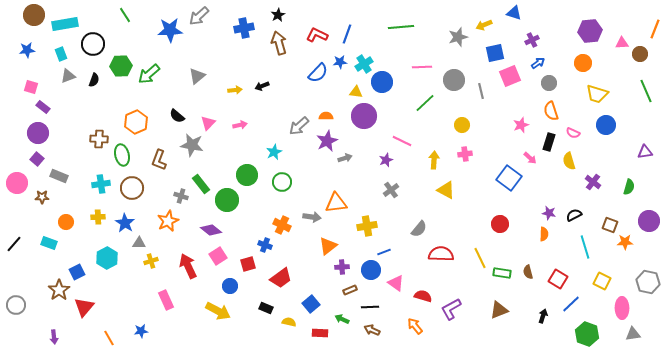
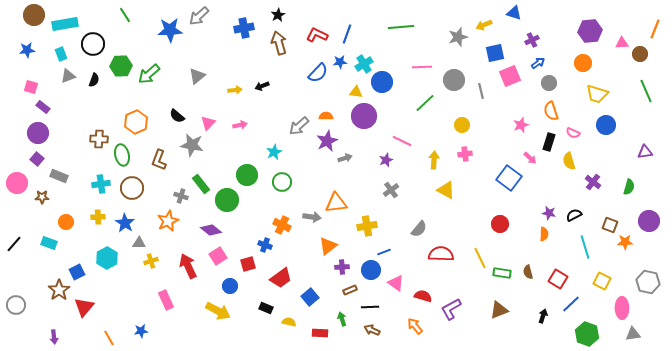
blue square at (311, 304): moved 1 px left, 7 px up
green arrow at (342, 319): rotated 48 degrees clockwise
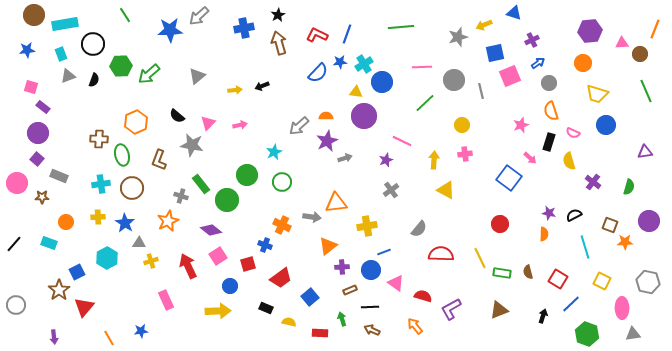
yellow arrow at (218, 311): rotated 30 degrees counterclockwise
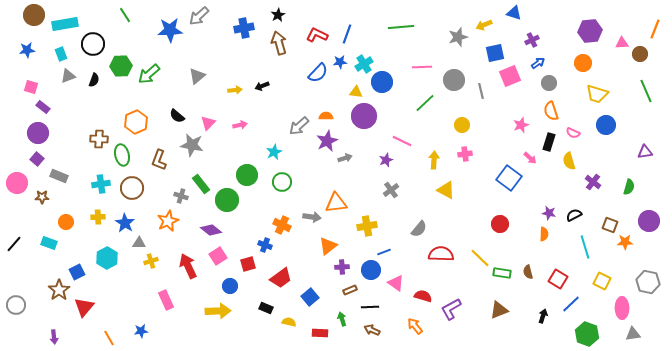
yellow line at (480, 258): rotated 20 degrees counterclockwise
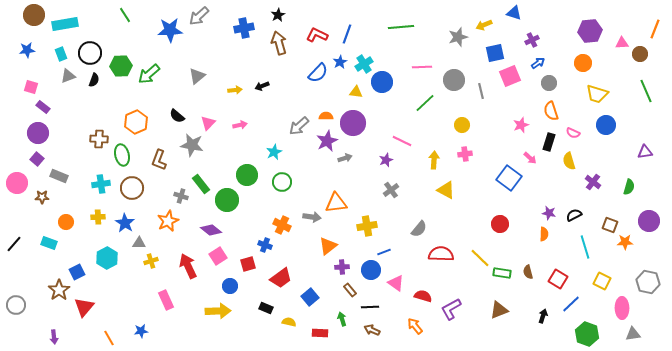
black circle at (93, 44): moved 3 px left, 9 px down
blue star at (340, 62): rotated 24 degrees counterclockwise
purple circle at (364, 116): moved 11 px left, 7 px down
brown rectangle at (350, 290): rotated 72 degrees clockwise
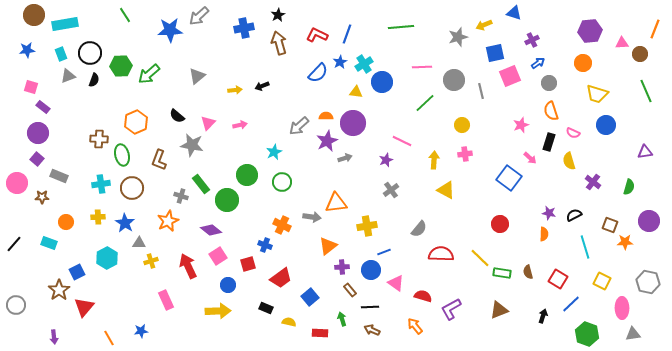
blue circle at (230, 286): moved 2 px left, 1 px up
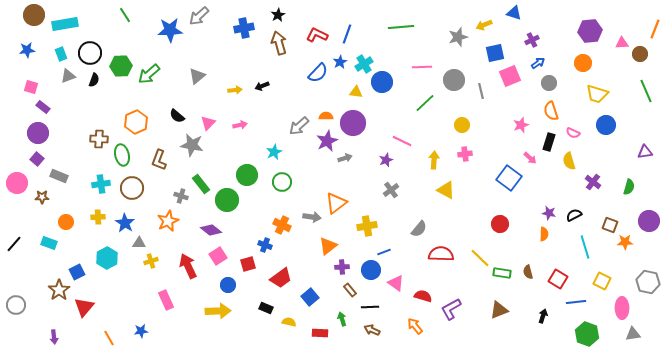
orange triangle at (336, 203): rotated 30 degrees counterclockwise
blue line at (571, 304): moved 5 px right, 2 px up; rotated 36 degrees clockwise
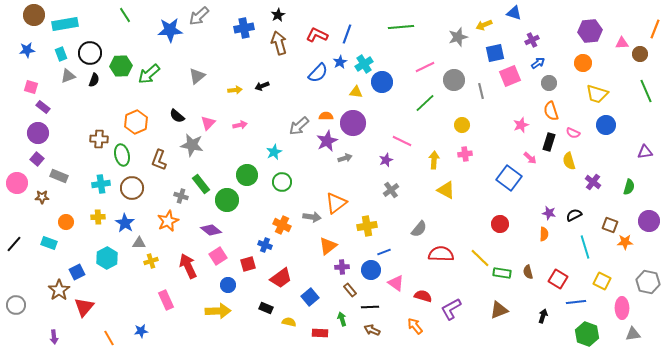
pink line at (422, 67): moved 3 px right; rotated 24 degrees counterclockwise
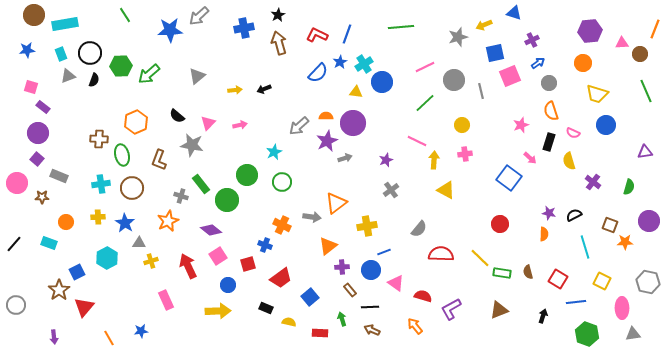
black arrow at (262, 86): moved 2 px right, 3 px down
pink line at (402, 141): moved 15 px right
